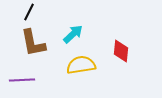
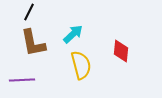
yellow semicircle: rotated 84 degrees clockwise
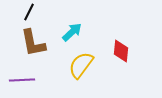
cyan arrow: moved 1 px left, 2 px up
yellow semicircle: rotated 128 degrees counterclockwise
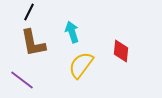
cyan arrow: rotated 65 degrees counterclockwise
purple line: rotated 40 degrees clockwise
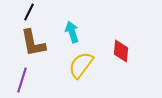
purple line: rotated 70 degrees clockwise
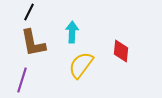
cyan arrow: rotated 20 degrees clockwise
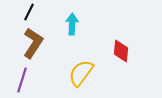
cyan arrow: moved 8 px up
brown L-shape: rotated 136 degrees counterclockwise
yellow semicircle: moved 8 px down
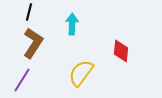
black line: rotated 12 degrees counterclockwise
purple line: rotated 15 degrees clockwise
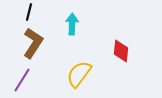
yellow semicircle: moved 2 px left, 1 px down
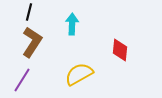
brown L-shape: moved 1 px left, 1 px up
red diamond: moved 1 px left, 1 px up
yellow semicircle: rotated 24 degrees clockwise
